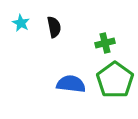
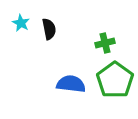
black semicircle: moved 5 px left, 2 px down
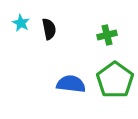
green cross: moved 2 px right, 8 px up
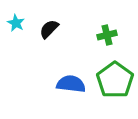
cyan star: moved 5 px left
black semicircle: rotated 125 degrees counterclockwise
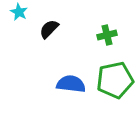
cyan star: moved 3 px right, 11 px up
green pentagon: rotated 24 degrees clockwise
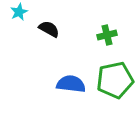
cyan star: rotated 18 degrees clockwise
black semicircle: rotated 75 degrees clockwise
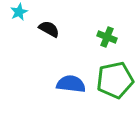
green cross: moved 2 px down; rotated 36 degrees clockwise
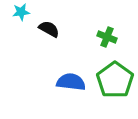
cyan star: moved 2 px right; rotated 18 degrees clockwise
green pentagon: rotated 24 degrees counterclockwise
blue semicircle: moved 2 px up
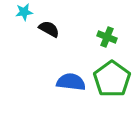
cyan star: moved 3 px right
green pentagon: moved 3 px left, 1 px up
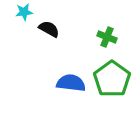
blue semicircle: moved 1 px down
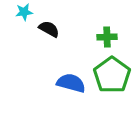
green cross: rotated 24 degrees counterclockwise
green pentagon: moved 4 px up
blue semicircle: rotated 8 degrees clockwise
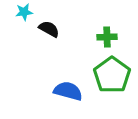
blue semicircle: moved 3 px left, 8 px down
